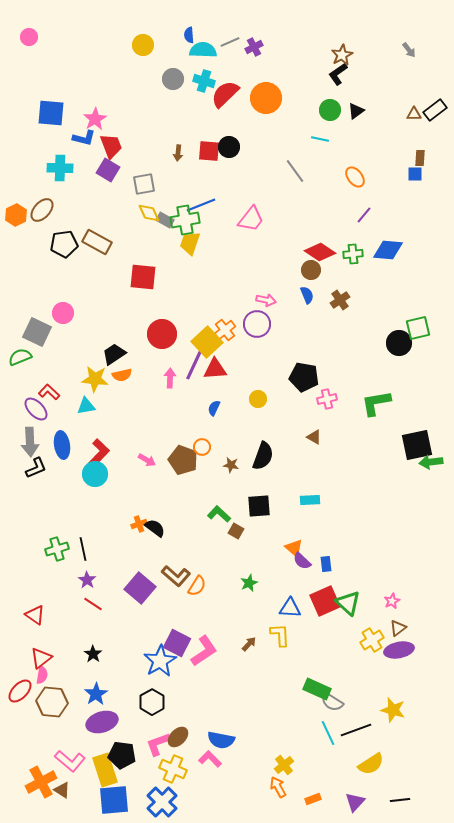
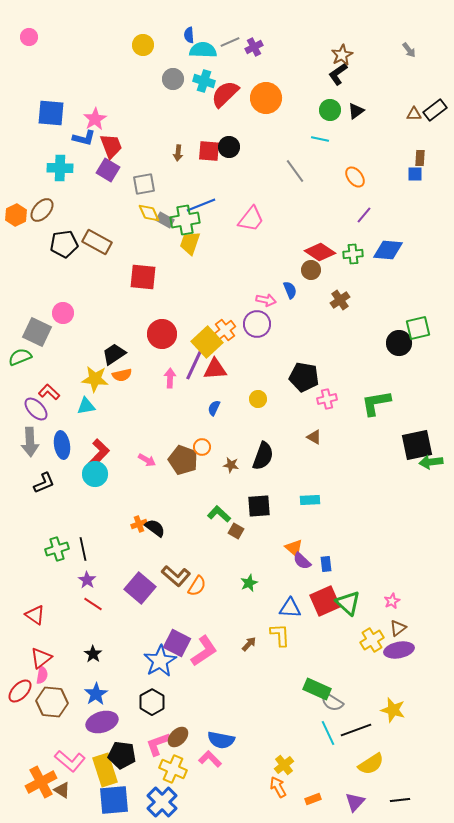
blue semicircle at (307, 295): moved 17 px left, 5 px up
black L-shape at (36, 468): moved 8 px right, 15 px down
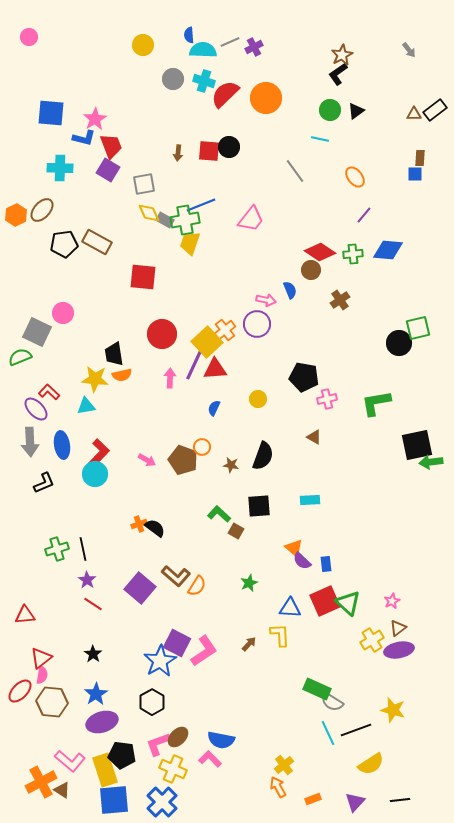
black trapezoid at (114, 354): rotated 65 degrees counterclockwise
red triangle at (35, 615): moved 10 px left; rotated 40 degrees counterclockwise
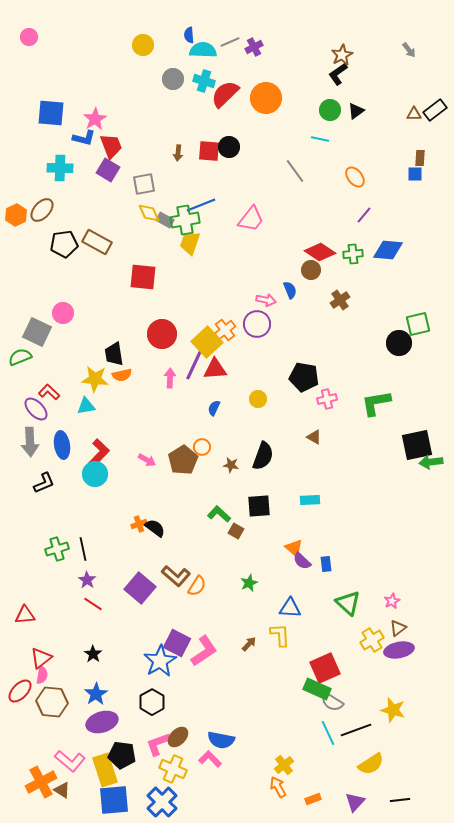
green square at (418, 328): moved 4 px up
brown pentagon at (183, 460): rotated 20 degrees clockwise
red square at (325, 601): moved 67 px down
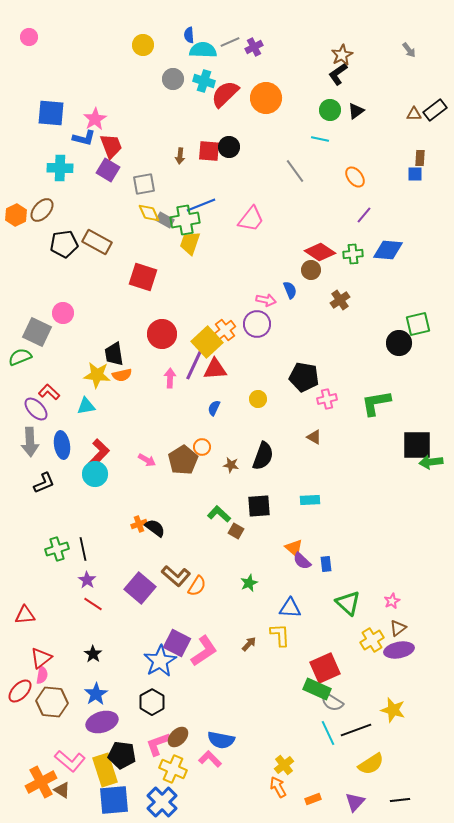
brown arrow at (178, 153): moved 2 px right, 3 px down
red square at (143, 277): rotated 12 degrees clockwise
yellow star at (95, 379): moved 2 px right, 4 px up
black square at (417, 445): rotated 12 degrees clockwise
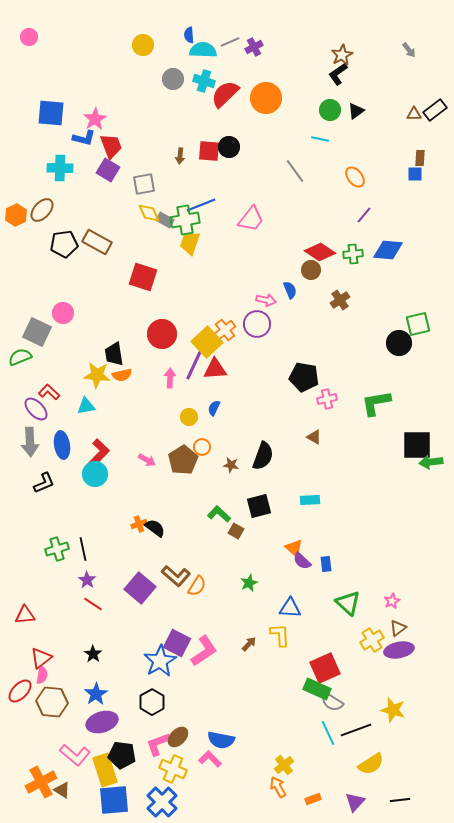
yellow circle at (258, 399): moved 69 px left, 18 px down
black square at (259, 506): rotated 10 degrees counterclockwise
pink L-shape at (70, 761): moved 5 px right, 6 px up
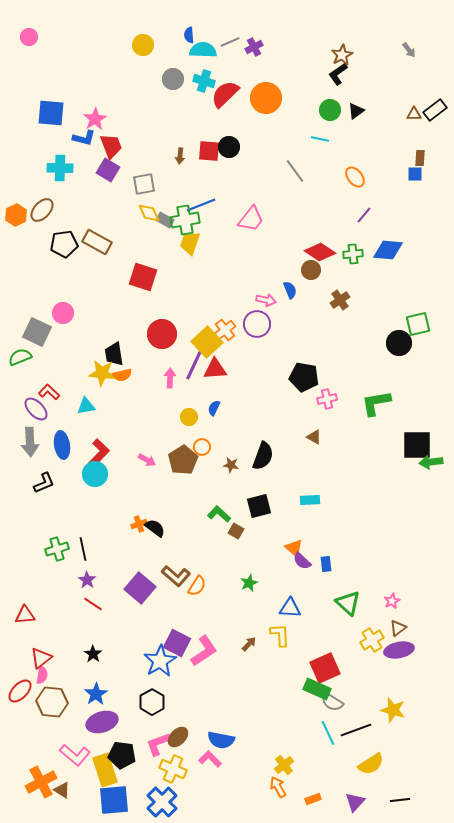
yellow star at (97, 375): moved 5 px right, 2 px up
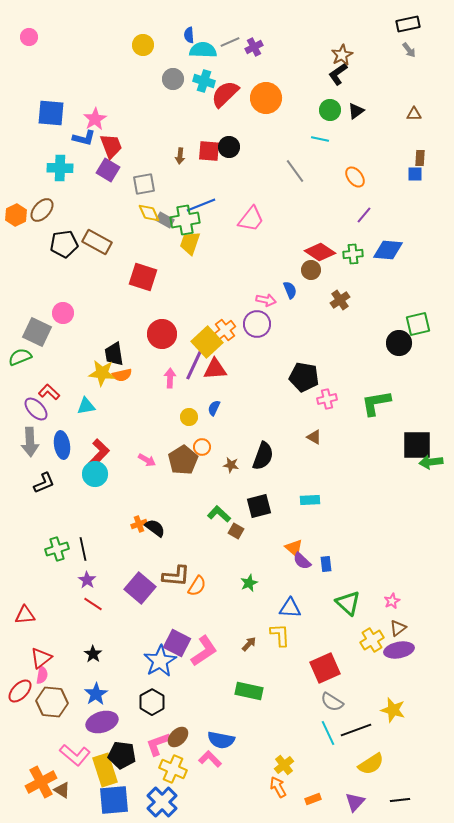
black rectangle at (435, 110): moved 27 px left, 86 px up; rotated 25 degrees clockwise
brown L-shape at (176, 576): rotated 36 degrees counterclockwise
green rectangle at (317, 689): moved 68 px left, 2 px down; rotated 12 degrees counterclockwise
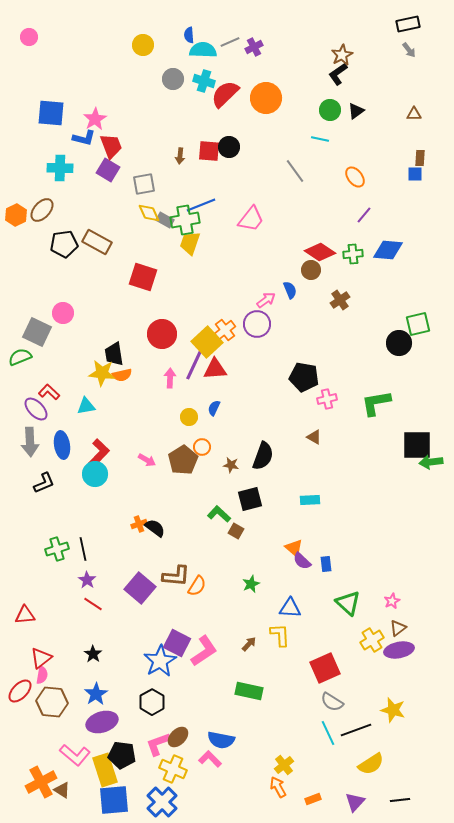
pink arrow at (266, 300): rotated 48 degrees counterclockwise
black square at (259, 506): moved 9 px left, 7 px up
green star at (249, 583): moved 2 px right, 1 px down
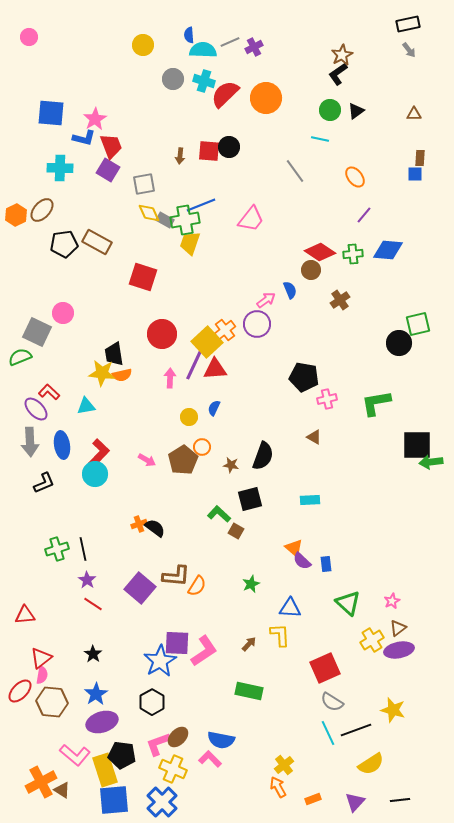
purple square at (177, 643): rotated 24 degrees counterclockwise
